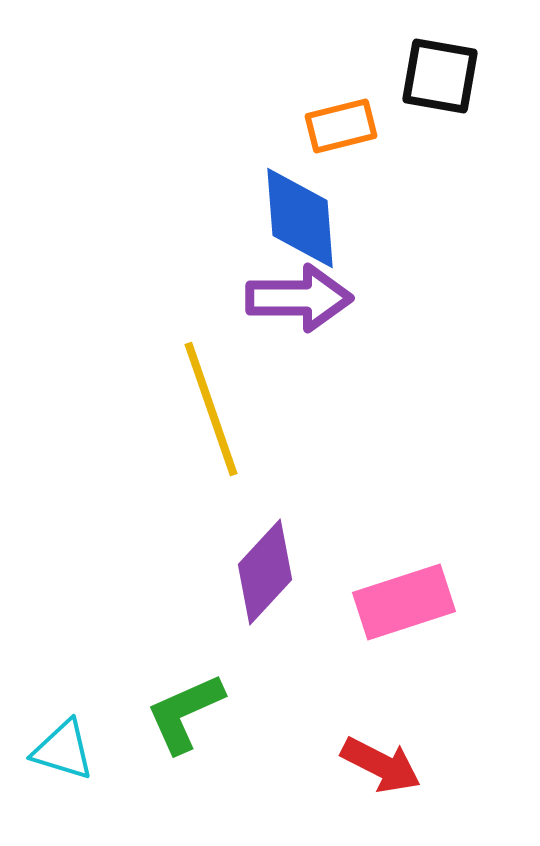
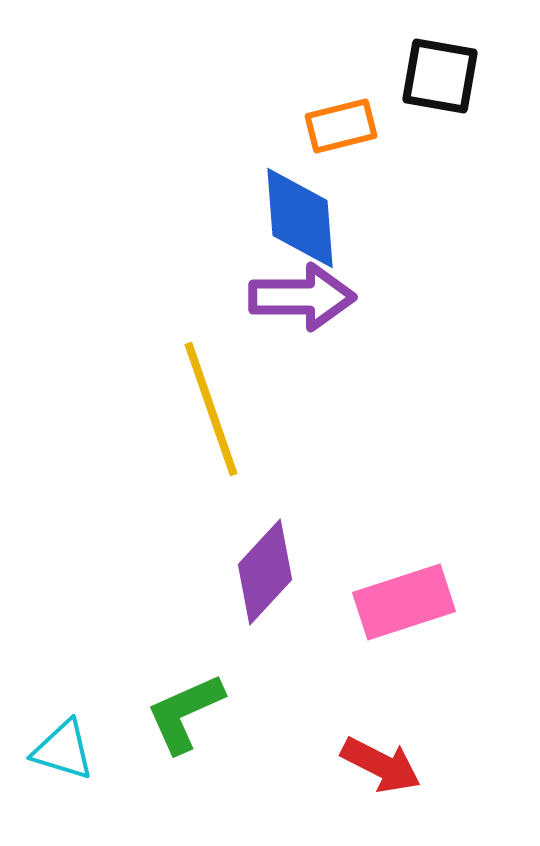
purple arrow: moved 3 px right, 1 px up
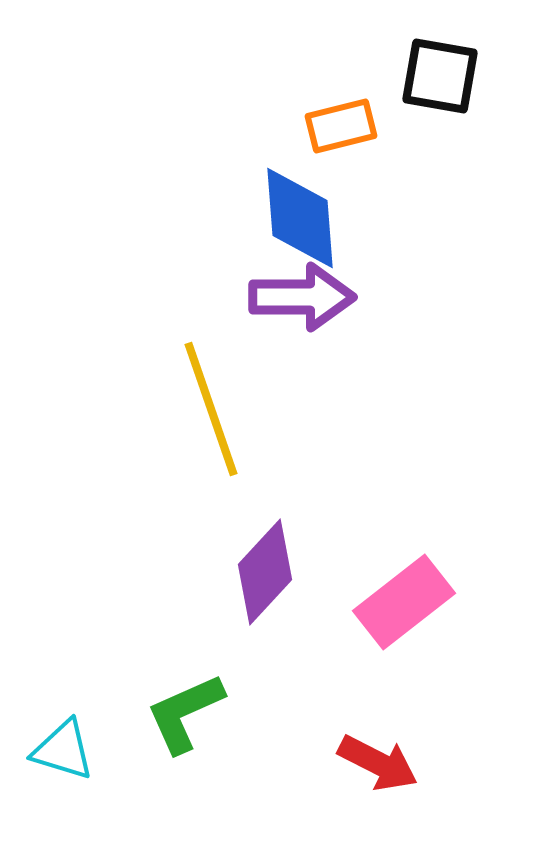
pink rectangle: rotated 20 degrees counterclockwise
red arrow: moved 3 px left, 2 px up
